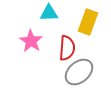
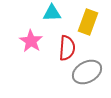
cyan triangle: moved 3 px right
gray ellipse: moved 8 px right; rotated 12 degrees clockwise
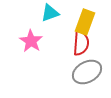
cyan triangle: moved 2 px left; rotated 18 degrees counterclockwise
yellow rectangle: moved 3 px left
red semicircle: moved 14 px right, 5 px up
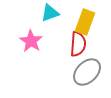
red semicircle: moved 3 px left, 1 px down
gray ellipse: rotated 16 degrees counterclockwise
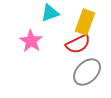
red semicircle: rotated 60 degrees clockwise
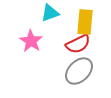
yellow rectangle: rotated 15 degrees counterclockwise
gray ellipse: moved 8 px left, 1 px up
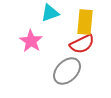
red semicircle: moved 4 px right
gray ellipse: moved 12 px left
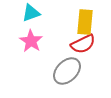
cyan triangle: moved 19 px left
red semicircle: moved 1 px right
